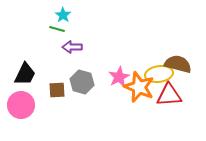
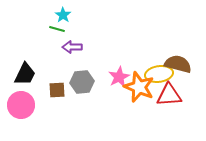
gray hexagon: rotated 20 degrees counterclockwise
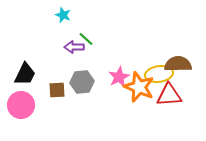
cyan star: rotated 14 degrees counterclockwise
green line: moved 29 px right, 10 px down; rotated 28 degrees clockwise
purple arrow: moved 2 px right
brown semicircle: rotated 16 degrees counterclockwise
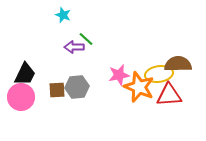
pink star: moved 2 px up; rotated 15 degrees clockwise
gray hexagon: moved 5 px left, 5 px down
pink circle: moved 8 px up
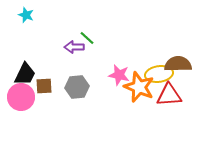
cyan star: moved 37 px left
green line: moved 1 px right, 1 px up
pink star: rotated 25 degrees clockwise
brown square: moved 13 px left, 4 px up
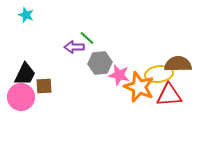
gray hexagon: moved 23 px right, 24 px up
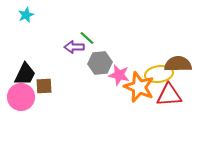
cyan star: rotated 28 degrees clockwise
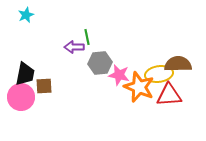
green line: moved 1 px up; rotated 35 degrees clockwise
black trapezoid: rotated 15 degrees counterclockwise
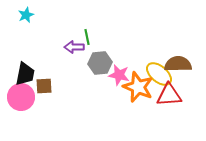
yellow ellipse: rotated 48 degrees clockwise
orange star: moved 1 px left
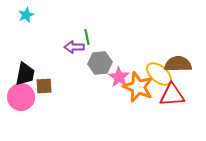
pink star: moved 2 px down; rotated 20 degrees clockwise
red triangle: moved 3 px right
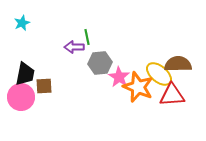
cyan star: moved 4 px left, 8 px down
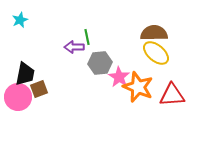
cyan star: moved 2 px left, 3 px up
brown semicircle: moved 24 px left, 31 px up
yellow ellipse: moved 3 px left, 21 px up
brown square: moved 5 px left, 3 px down; rotated 18 degrees counterclockwise
pink circle: moved 3 px left
